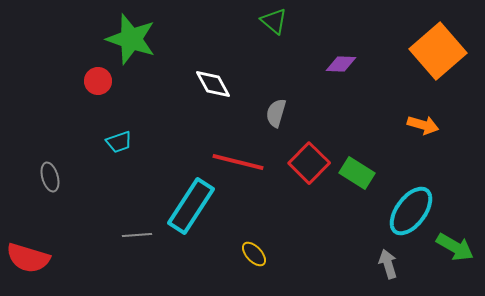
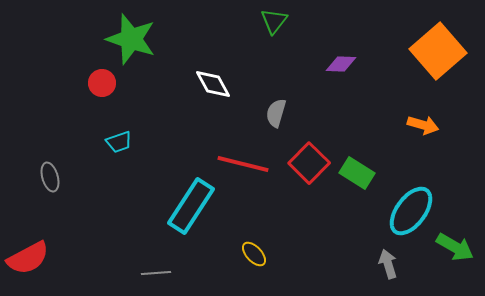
green triangle: rotated 28 degrees clockwise
red circle: moved 4 px right, 2 px down
red line: moved 5 px right, 2 px down
gray line: moved 19 px right, 38 px down
red semicircle: rotated 45 degrees counterclockwise
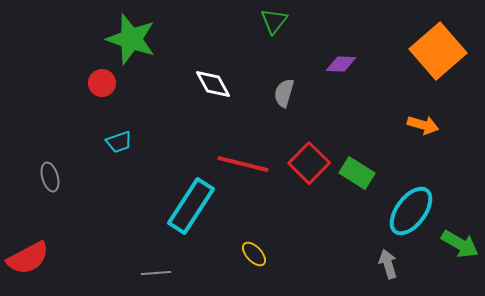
gray semicircle: moved 8 px right, 20 px up
green arrow: moved 5 px right, 3 px up
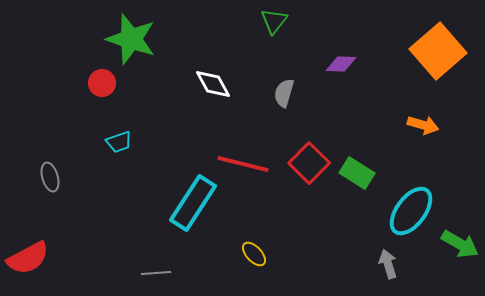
cyan rectangle: moved 2 px right, 3 px up
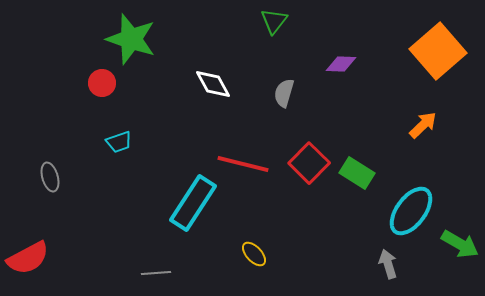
orange arrow: rotated 60 degrees counterclockwise
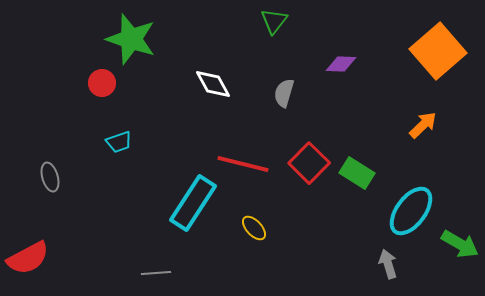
yellow ellipse: moved 26 px up
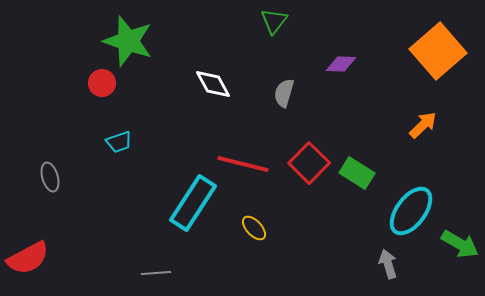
green star: moved 3 px left, 2 px down
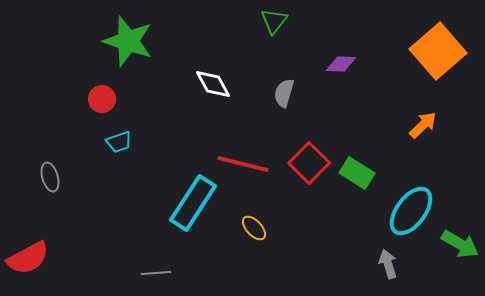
red circle: moved 16 px down
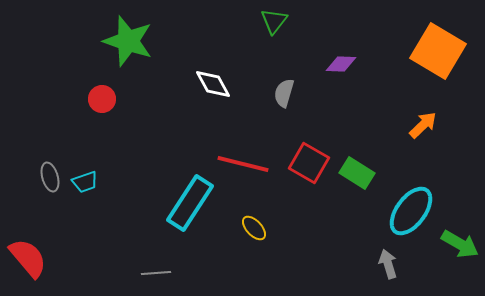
orange square: rotated 18 degrees counterclockwise
cyan trapezoid: moved 34 px left, 40 px down
red square: rotated 15 degrees counterclockwise
cyan rectangle: moved 3 px left
red semicircle: rotated 102 degrees counterclockwise
